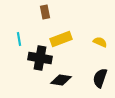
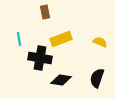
black semicircle: moved 3 px left
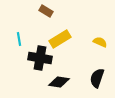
brown rectangle: moved 1 px right, 1 px up; rotated 48 degrees counterclockwise
yellow rectangle: moved 1 px left; rotated 10 degrees counterclockwise
black diamond: moved 2 px left, 2 px down
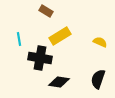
yellow rectangle: moved 3 px up
black semicircle: moved 1 px right, 1 px down
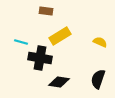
brown rectangle: rotated 24 degrees counterclockwise
cyan line: moved 2 px right, 3 px down; rotated 64 degrees counterclockwise
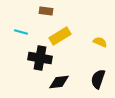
cyan line: moved 10 px up
black diamond: rotated 15 degrees counterclockwise
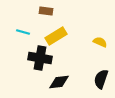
cyan line: moved 2 px right
yellow rectangle: moved 4 px left
black semicircle: moved 3 px right
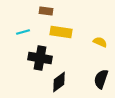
cyan line: rotated 32 degrees counterclockwise
yellow rectangle: moved 5 px right, 4 px up; rotated 40 degrees clockwise
black diamond: rotated 30 degrees counterclockwise
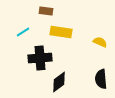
cyan line: rotated 16 degrees counterclockwise
black cross: rotated 15 degrees counterclockwise
black semicircle: rotated 24 degrees counterclockwise
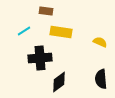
cyan line: moved 1 px right, 1 px up
